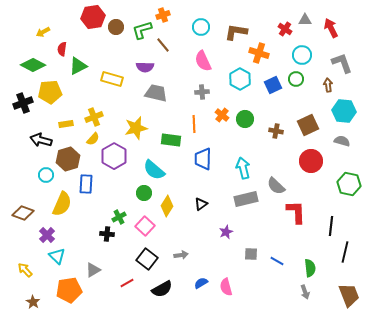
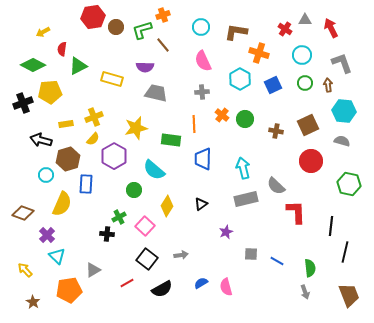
green circle at (296, 79): moved 9 px right, 4 px down
green circle at (144, 193): moved 10 px left, 3 px up
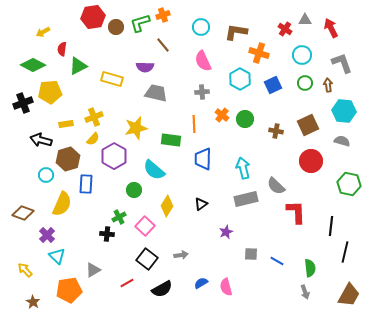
green L-shape at (142, 30): moved 2 px left, 7 px up
brown trapezoid at (349, 295): rotated 50 degrees clockwise
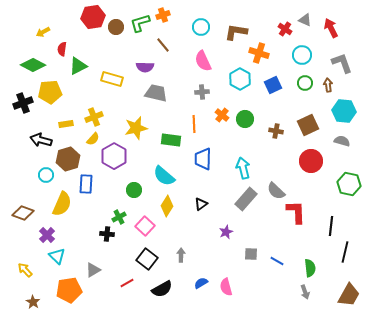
gray triangle at (305, 20): rotated 24 degrees clockwise
cyan semicircle at (154, 170): moved 10 px right, 6 px down
gray semicircle at (276, 186): moved 5 px down
gray rectangle at (246, 199): rotated 35 degrees counterclockwise
gray arrow at (181, 255): rotated 80 degrees counterclockwise
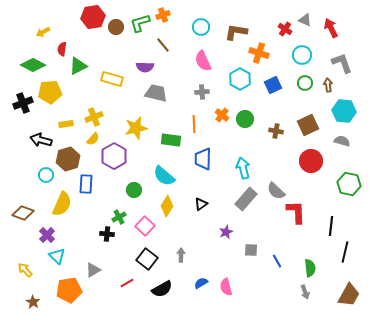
gray square at (251, 254): moved 4 px up
blue line at (277, 261): rotated 32 degrees clockwise
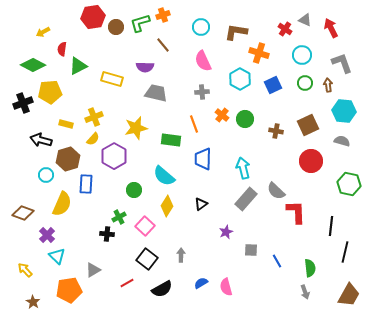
yellow rectangle at (66, 124): rotated 24 degrees clockwise
orange line at (194, 124): rotated 18 degrees counterclockwise
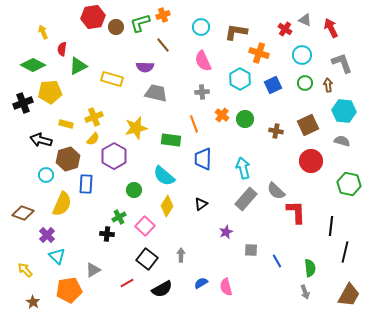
yellow arrow at (43, 32): rotated 96 degrees clockwise
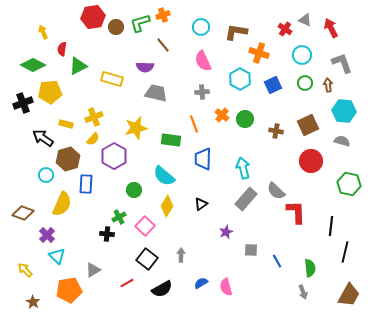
black arrow at (41, 140): moved 2 px right, 2 px up; rotated 20 degrees clockwise
gray arrow at (305, 292): moved 2 px left
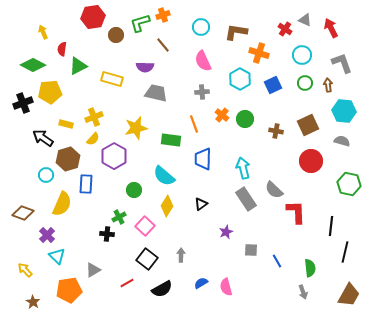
brown circle at (116, 27): moved 8 px down
gray semicircle at (276, 191): moved 2 px left, 1 px up
gray rectangle at (246, 199): rotated 75 degrees counterclockwise
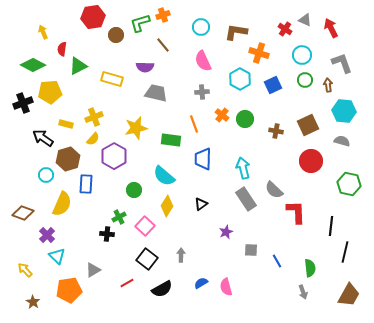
green circle at (305, 83): moved 3 px up
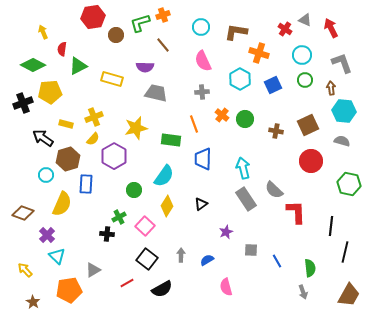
brown arrow at (328, 85): moved 3 px right, 3 px down
cyan semicircle at (164, 176): rotated 95 degrees counterclockwise
blue semicircle at (201, 283): moved 6 px right, 23 px up
